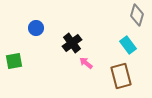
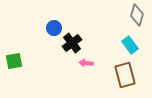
blue circle: moved 18 px right
cyan rectangle: moved 2 px right
pink arrow: rotated 32 degrees counterclockwise
brown rectangle: moved 4 px right, 1 px up
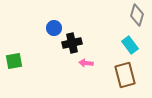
black cross: rotated 24 degrees clockwise
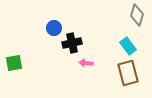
cyan rectangle: moved 2 px left, 1 px down
green square: moved 2 px down
brown rectangle: moved 3 px right, 2 px up
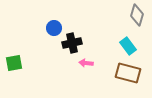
brown rectangle: rotated 60 degrees counterclockwise
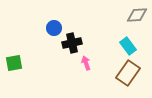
gray diamond: rotated 70 degrees clockwise
pink arrow: rotated 64 degrees clockwise
brown rectangle: rotated 70 degrees counterclockwise
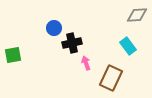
green square: moved 1 px left, 8 px up
brown rectangle: moved 17 px left, 5 px down; rotated 10 degrees counterclockwise
